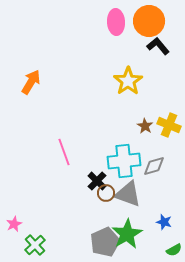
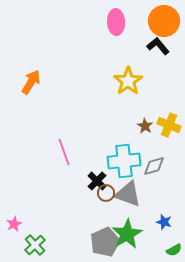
orange circle: moved 15 px right
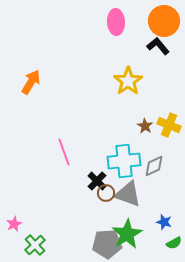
gray diamond: rotated 10 degrees counterclockwise
gray pentagon: moved 2 px right, 2 px down; rotated 20 degrees clockwise
green semicircle: moved 7 px up
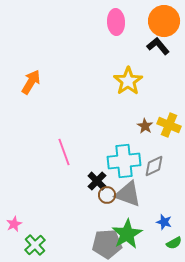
brown circle: moved 1 px right, 2 px down
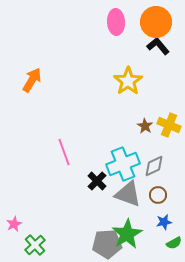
orange circle: moved 8 px left, 1 px down
orange arrow: moved 1 px right, 2 px up
cyan cross: moved 1 px left, 3 px down; rotated 16 degrees counterclockwise
brown circle: moved 51 px right
blue star: rotated 28 degrees counterclockwise
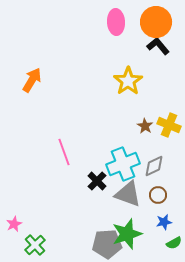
green star: rotated 12 degrees clockwise
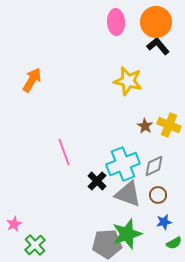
yellow star: rotated 24 degrees counterclockwise
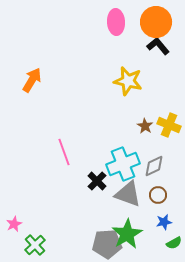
green star: rotated 12 degrees counterclockwise
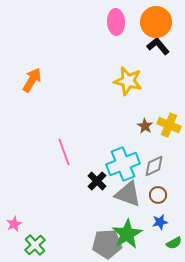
blue star: moved 4 px left
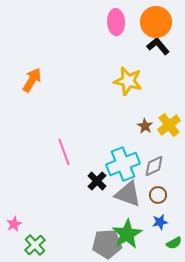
yellow cross: rotated 30 degrees clockwise
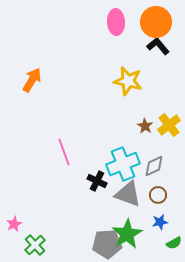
black cross: rotated 18 degrees counterclockwise
